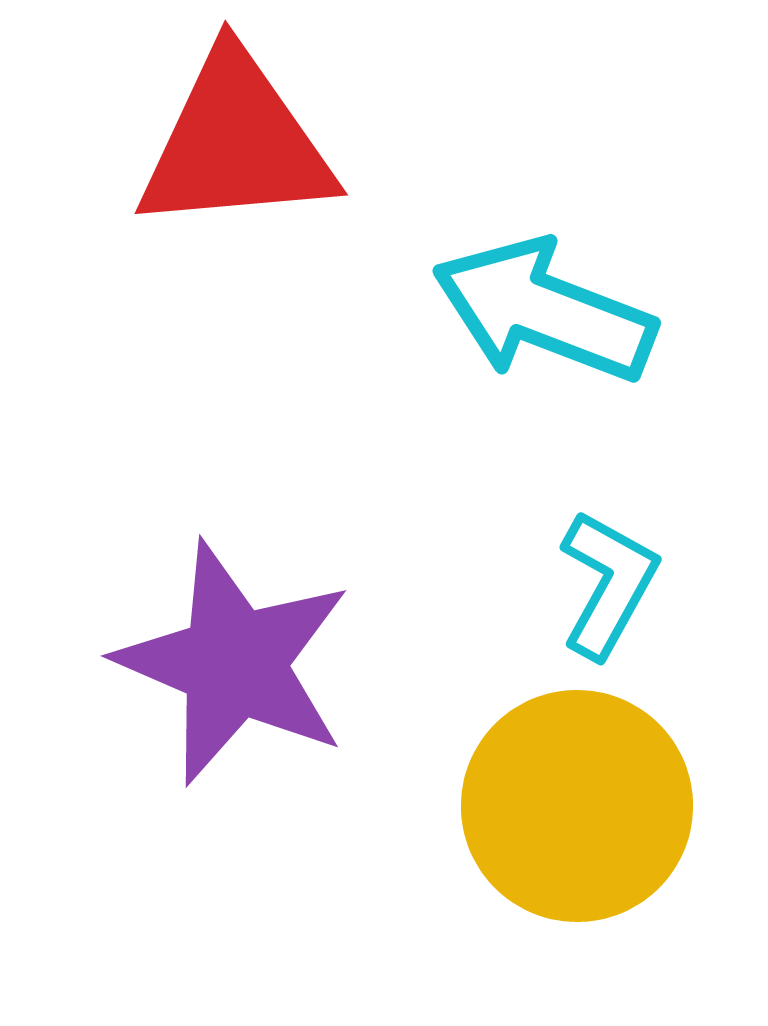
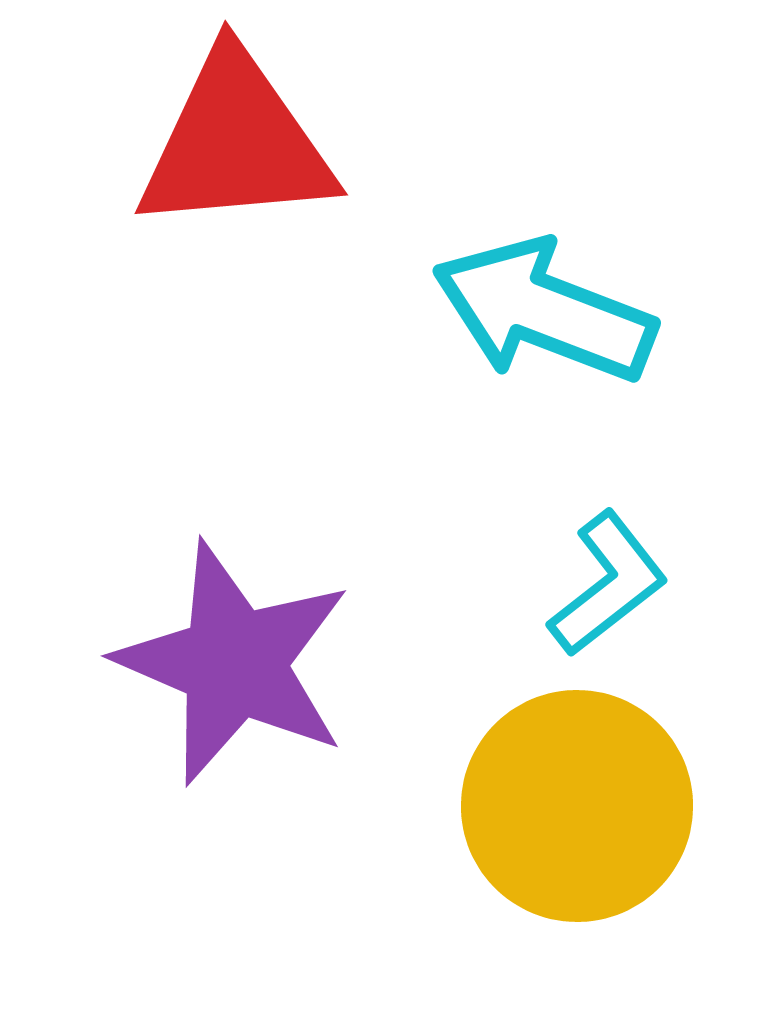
cyan L-shape: rotated 23 degrees clockwise
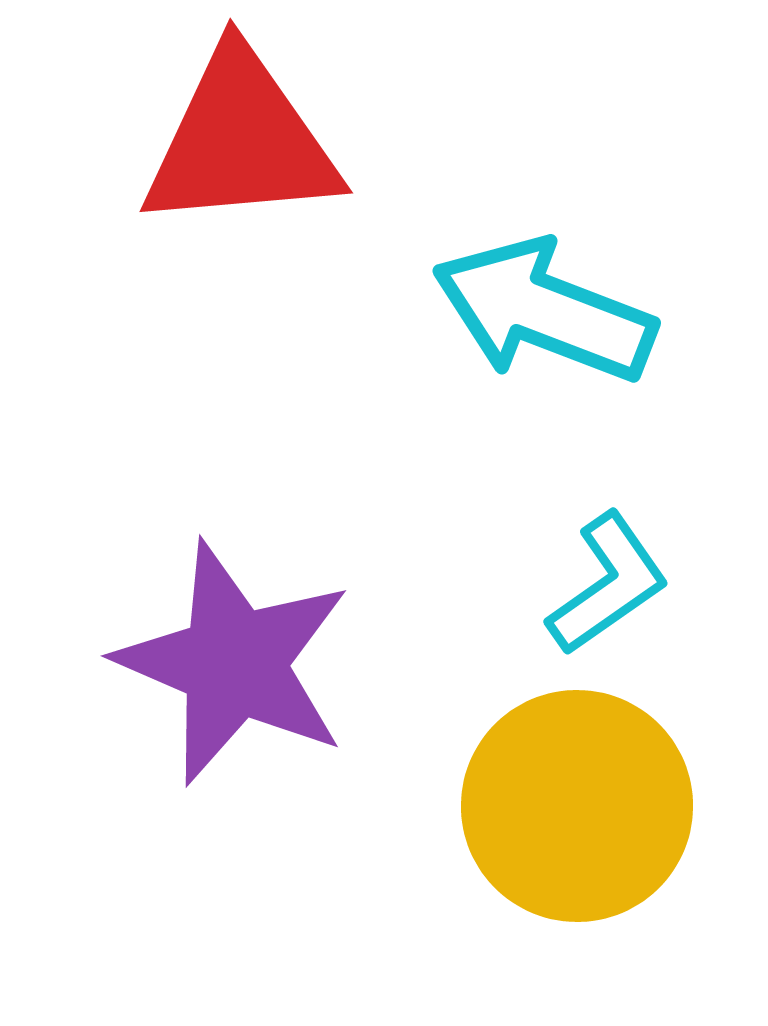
red triangle: moved 5 px right, 2 px up
cyan L-shape: rotated 3 degrees clockwise
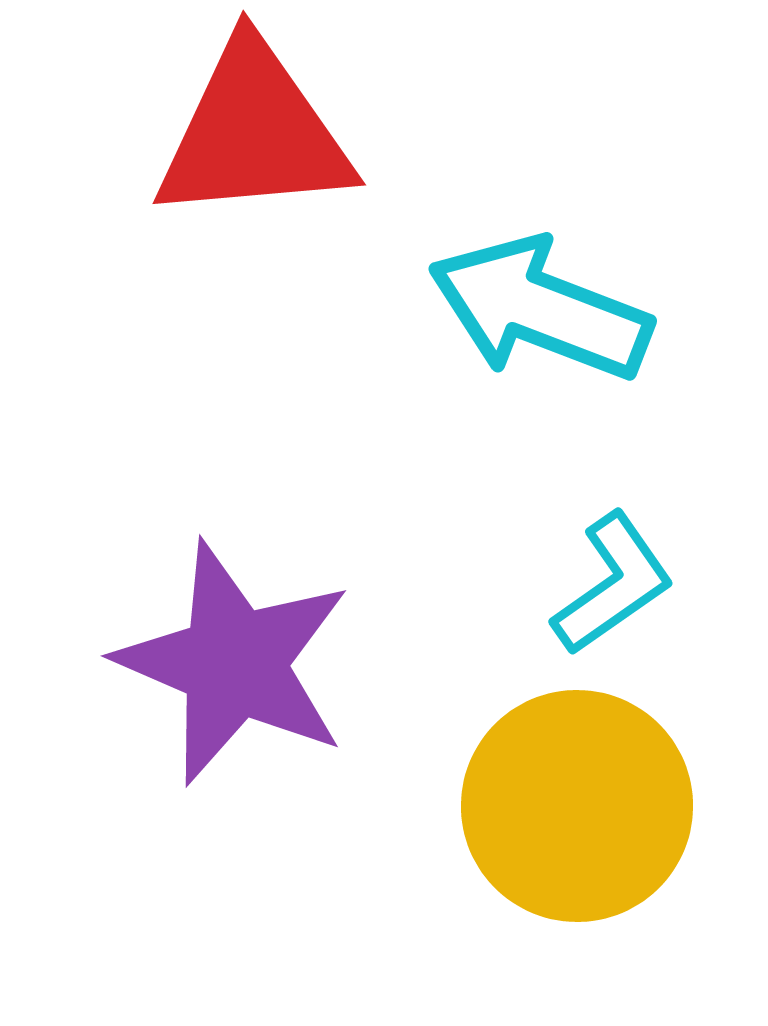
red triangle: moved 13 px right, 8 px up
cyan arrow: moved 4 px left, 2 px up
cyan L-shape: moved 5 px right
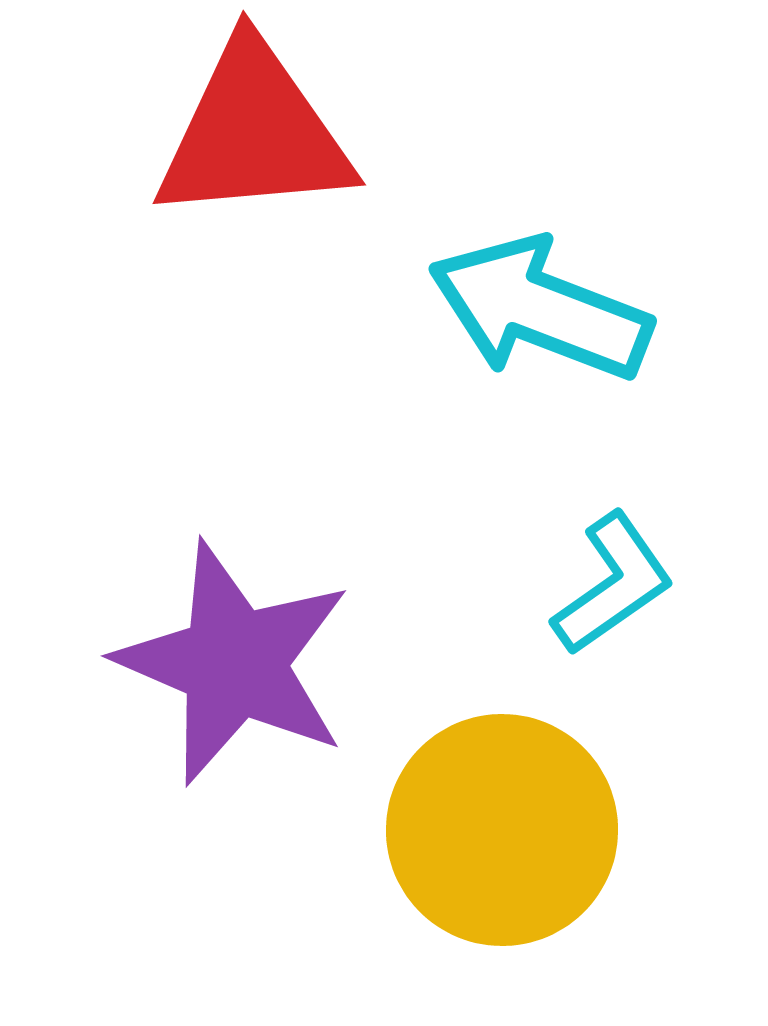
yellow circle: moved 75 px left, 24 px down
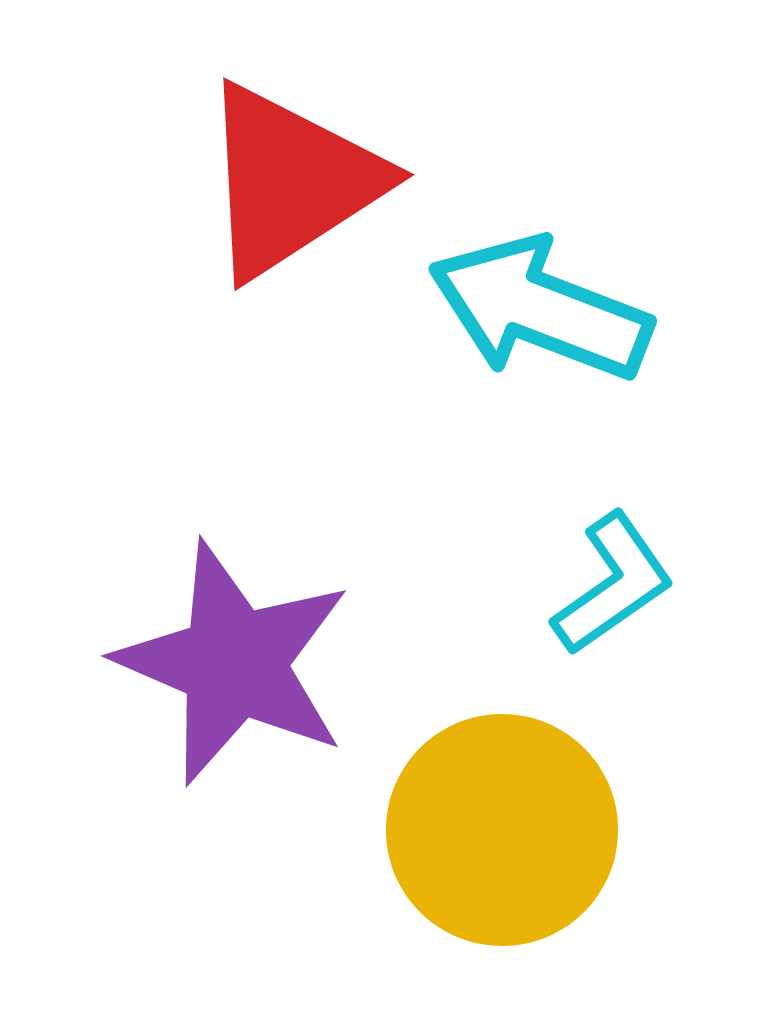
red triangle: moved 37 px right, 48 px down; rotated 28 degrees counterclockwise
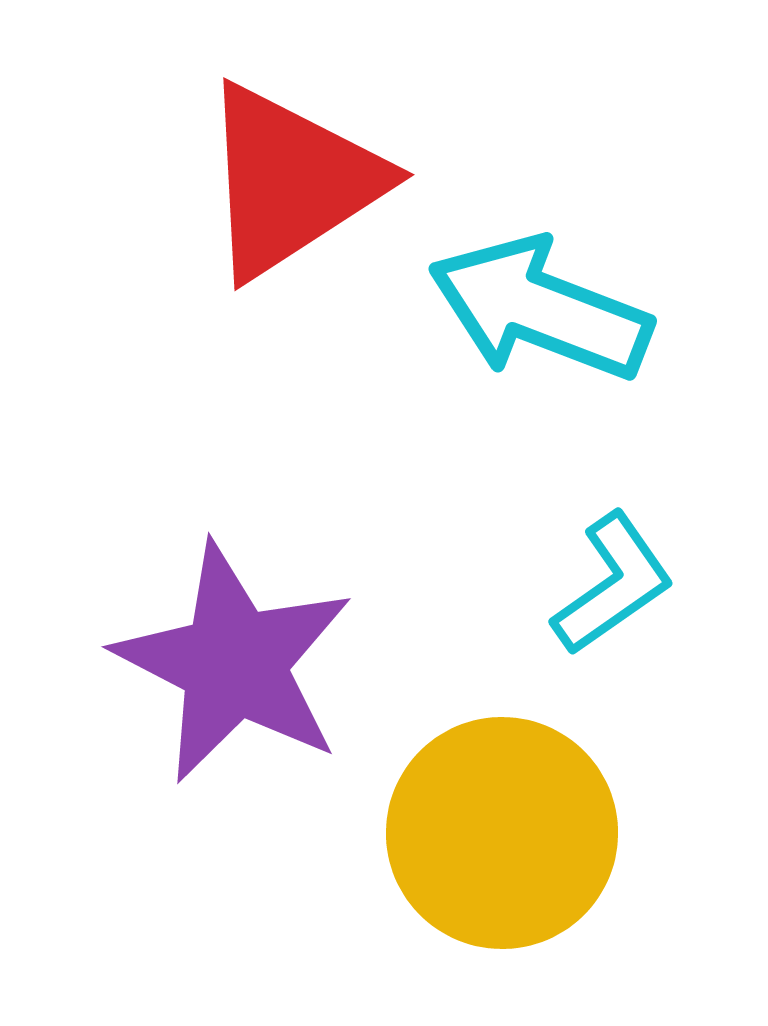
purple star: rotated 4 degrees clockwise
yellow circle: moved 3 px down
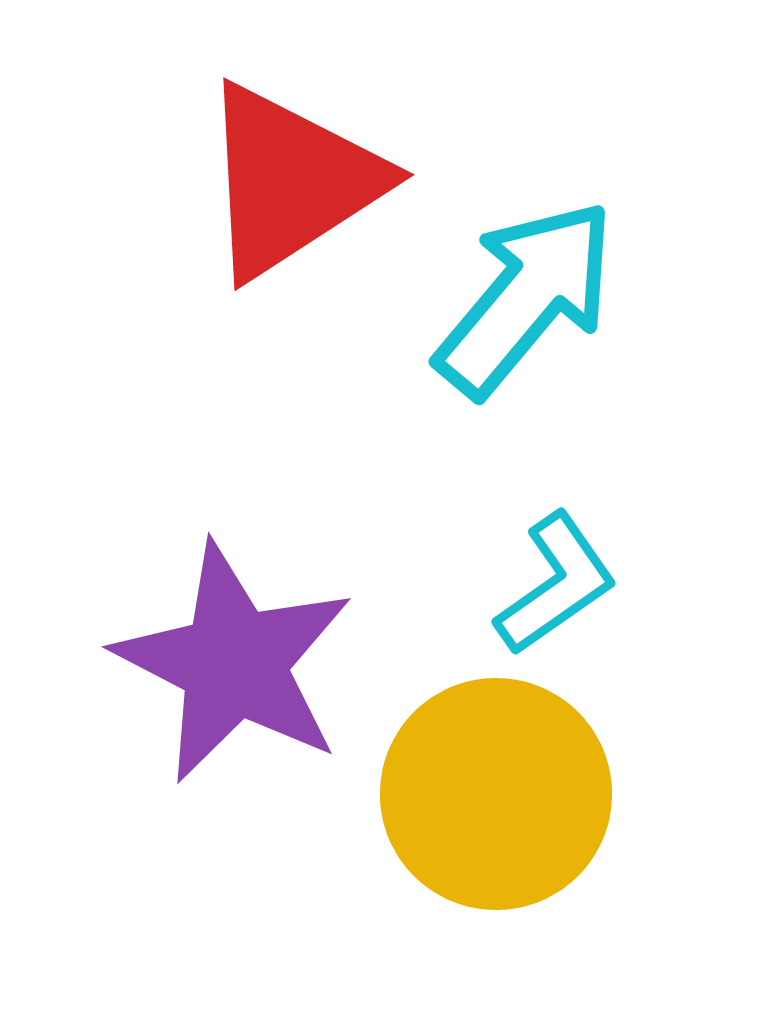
cyan arrow: moved 14 px left, 11 px up; rotated 109 degrees clockwise
cyan L-shape: moved 57 px left
yellow circle: moved 6 px left, 39 px up
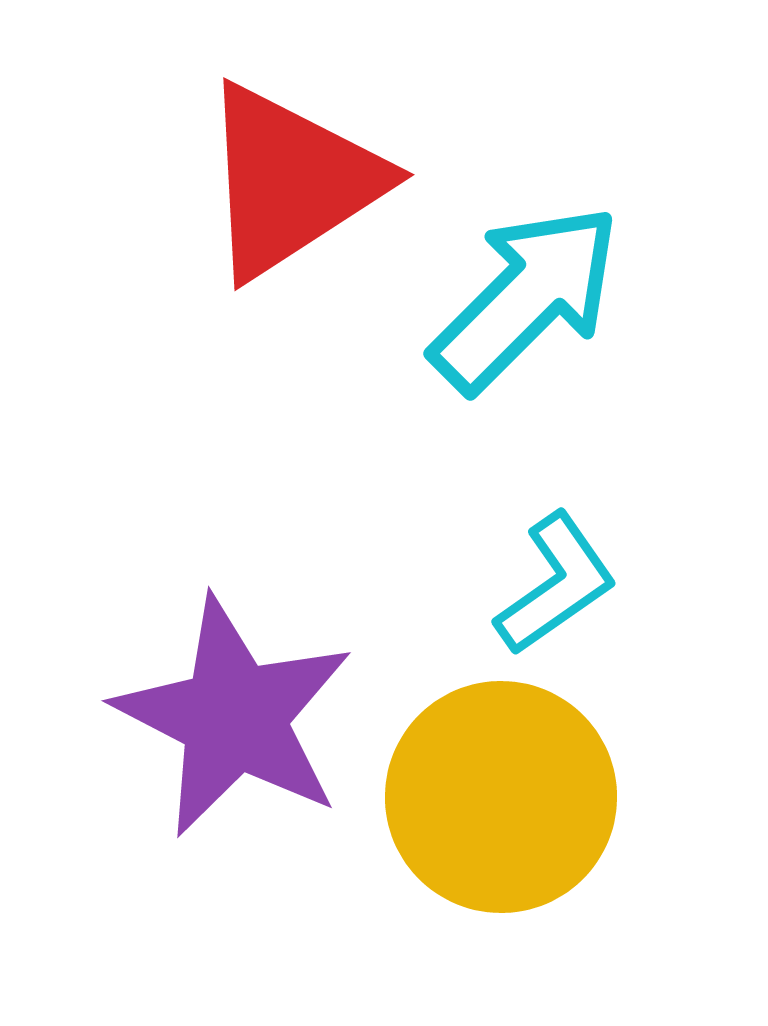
cyan arrow: rotated 5 degrees clockwise
purple star: moved 54 px down
yellow circle: moved 5 px right, 3 px down
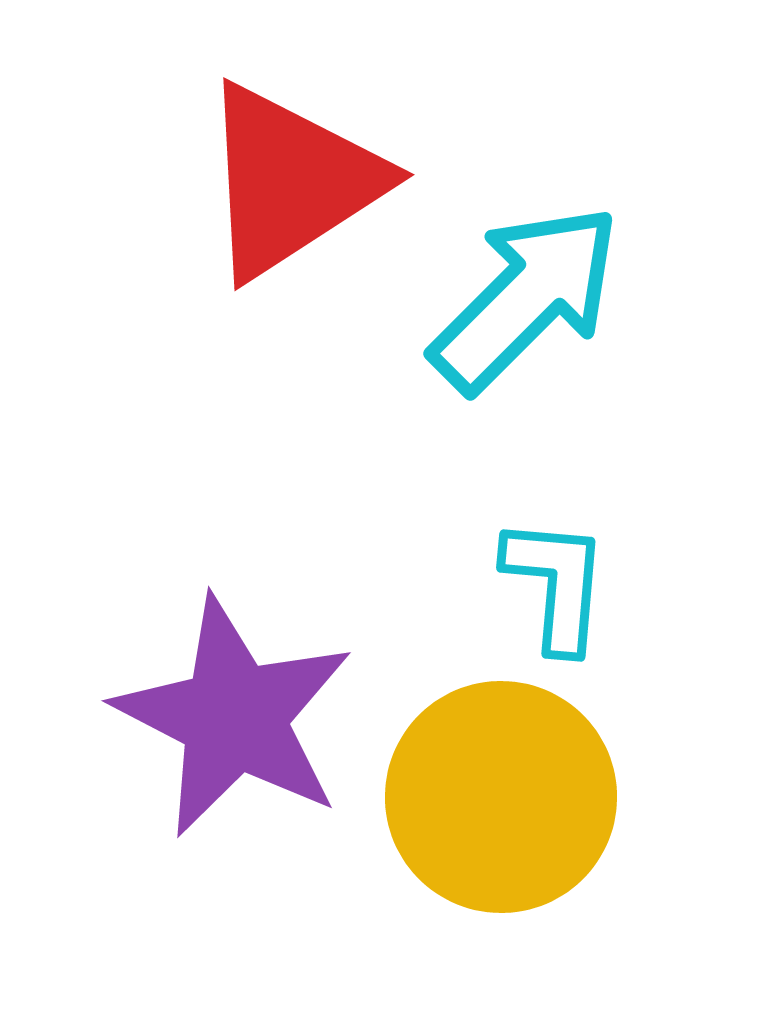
cyan L-shape: rotated 50 degrees counterclockwise
